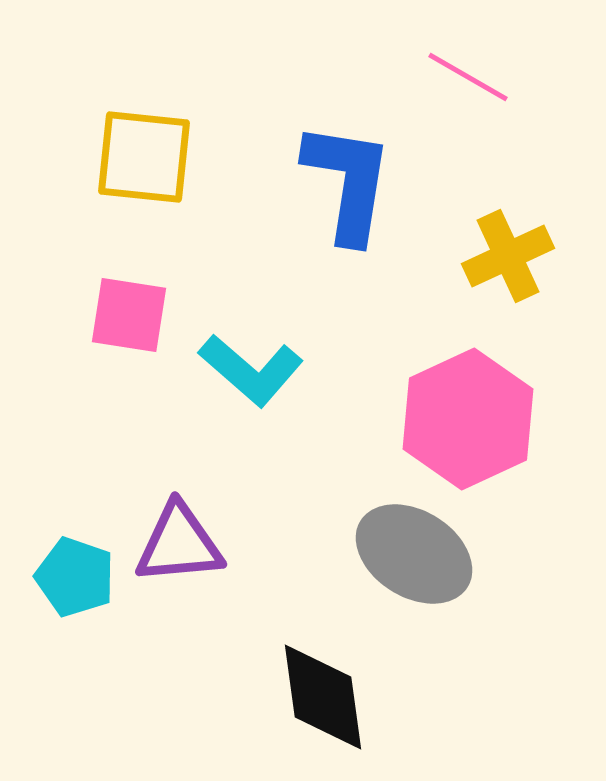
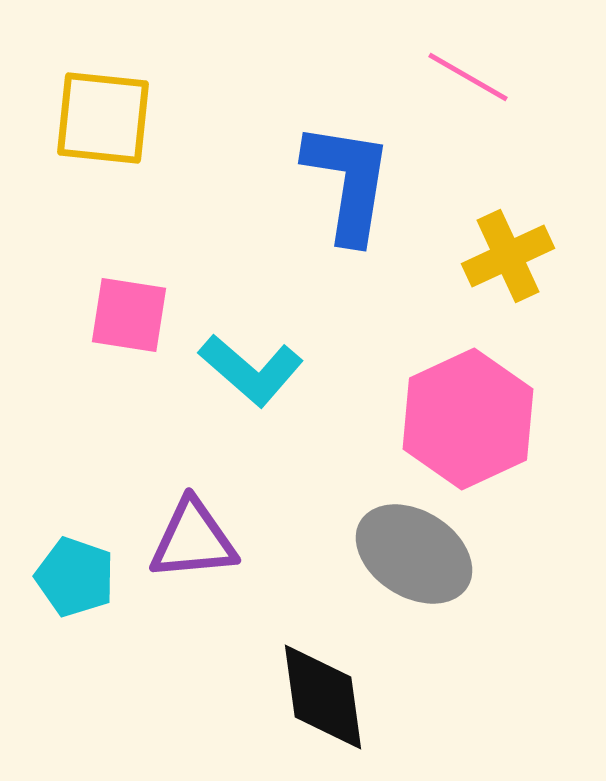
yellow square: moved 41 px left, 39 px up
purple triangle: moved 14 px right, 4 px up
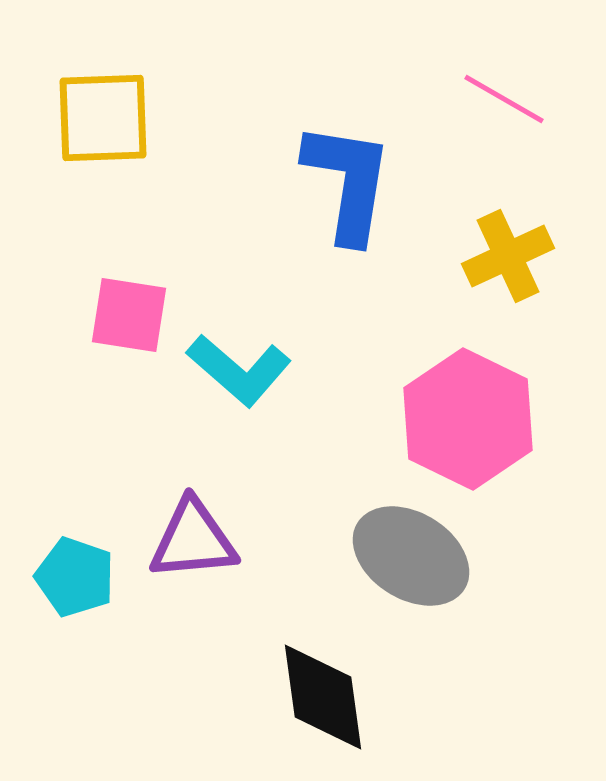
pink line: moved 36 px right, 22 px down
yellow square: rotated 8 degrees counterclockwise
cyan L-shape: moved 12 px left
pink hexagon: rotated 9 degrees counterclockwise
gray ellipse: moved 3 px left, 2 px down
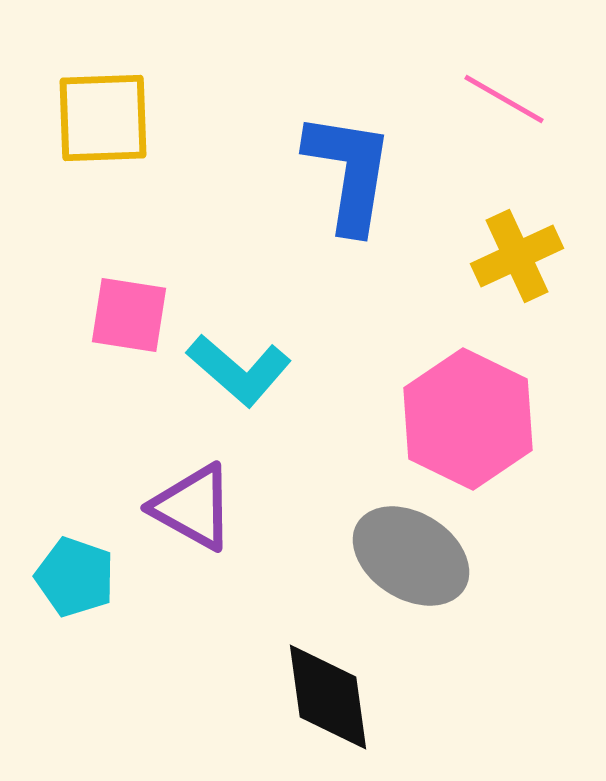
blue L-shape: moved 1 px right, 10 px up
yellow cross: moved 9 px right
purple triangle: moved 33 px up; rotated 34 degrees clockwise
black diamond: moved 5 px right
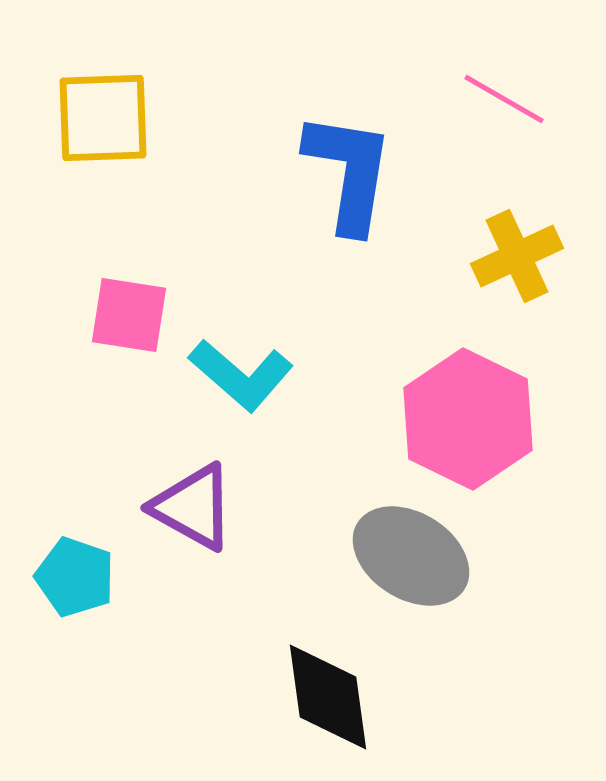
cyan L-shape: moved 2 px right, 5 px down
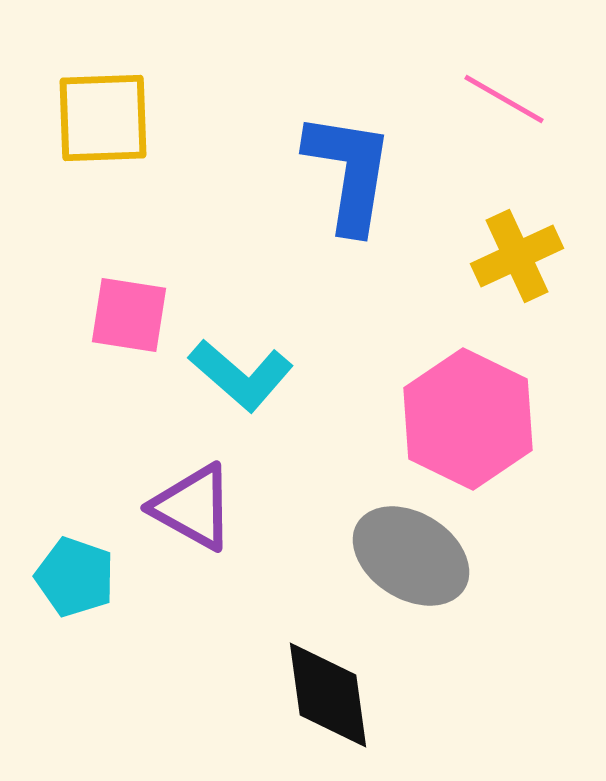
black diamond: moved 2 px up
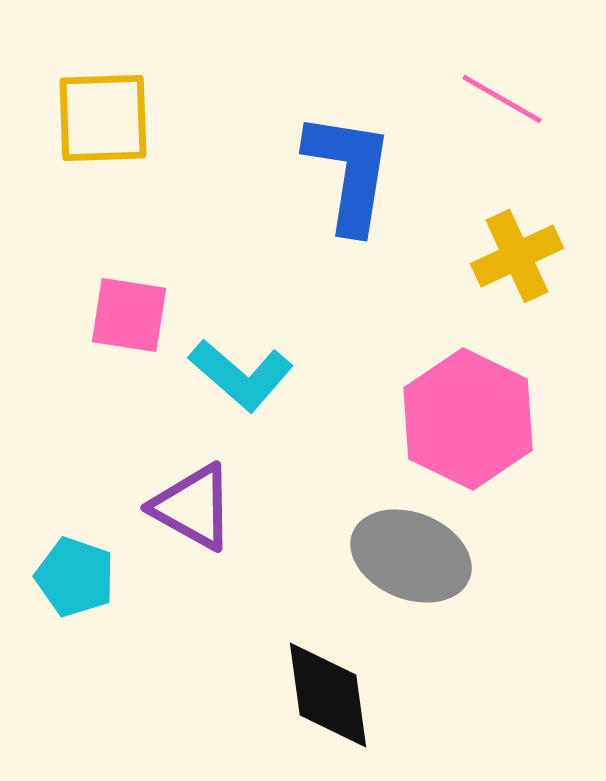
pink line: moved 2 px left
gray ellipse: rotated 10 degrees counterclockwise
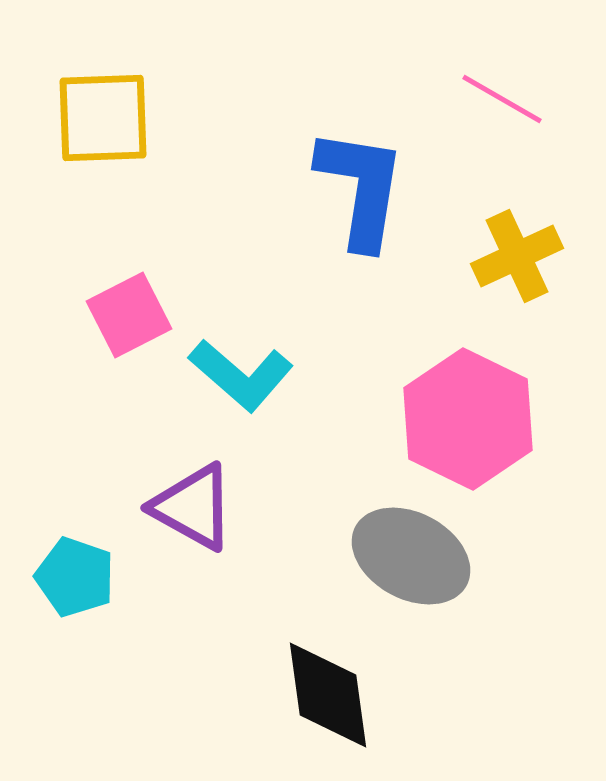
blue L-shape: moved 12 px right, 16 px down
pink square: rotated 36 degrees counterclockwise
gray ellipse: rotated 6 degrees clockwise
